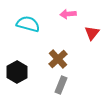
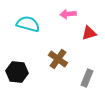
red triangle: moved 3 px left; rotated 35 degrees clockwise
brown cross: rotated 12 degrees counterclockwise
black hexagon: rotated 25 degrees counterclockwise
gray rectangle: moved 26 px right, 7 px up
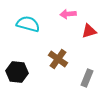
red triangle: moved 2 px up
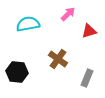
pink arrow: rotated 140 degrees clockwise
cyan semicircle: rotated 25 degrees counterclockwise
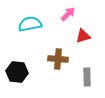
cyan semicircle: moved 2 px right
red triangle: moved 6 px left, 5 px down
brown cross: rotated 30 degrees counterclockwise
gray rectangle: moved 1 px up; rotated 24 degrees counterclockwise
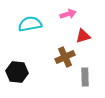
pink arrow: rotated 28 degrees clockwise
brown cross: moved 7 px right, 2 px up; rotated 30 degrees counterclockwise
gray rectangle: moved 2 px left
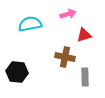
red triangle: moved 1 px right, 1 px up
brown cross: rotated 36 degrees clockwise
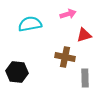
gray rectangle: moved 1 px down
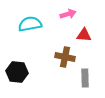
red triangle: rotated 21 degrees clockwise
